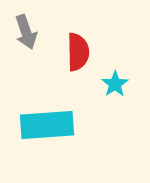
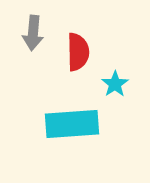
gray arrow: moved 7 px right, 1 px down; rotated 24 degrees clockwise
cyan rectangle: moved 25 px right, 1 px up
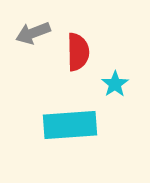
gray arrow: rotated 64 degrees clockwise
cyan rectangle: moved 2 px left, 1 px down
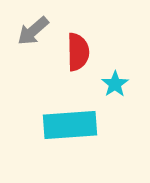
gray arrow: moved 2 px up; rotated 20 degrees counterclockwise
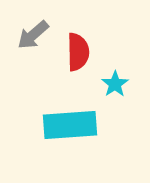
gray arrow: moved 4 px down
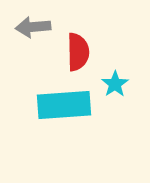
gray arrow: moved 8 px up; rotated 36 degrees clockwise
cyan rectangle: moved 6 px left, 20 px up
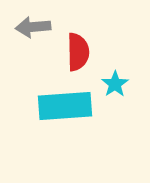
cyan rectangle: moved 1 px right, 1 px down
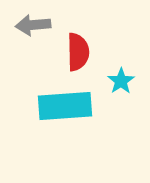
gray arrow: moved 2 px up
cyan star: moved 6 px right, 3 px up
